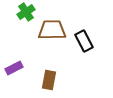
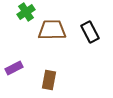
black rectangle: moved 6 px right, 9 px up
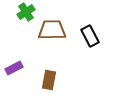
black rectangle: moved 4 px down
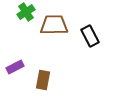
brown trapezoid: moved 2 px right, 5 px up
purple rectangle: moved 1 px right, 1 px up
brown rectangle: moved 6 px left
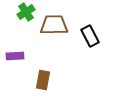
purple rectangle: moved 11 px up; rotated 24 degrees clockwise
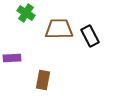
green cross: moved 1 px down; rotated 24 degrees counterclockwise
brown trapezoid: moved 5 px right, 4 px down
purple rectangle: moved 3 px left, 2 px down
